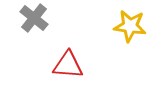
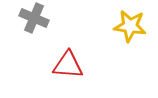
gray cross: rotated 16 degrees counterclockwise
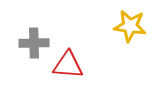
gray cross: moved 25 px down; rotated 24 degrees counterclockwise
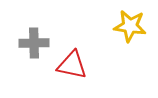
red triangle: moved 4 px right; rotated 8 degrees clockwise
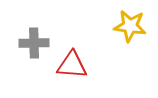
red triangle: rotated 8 degrees counterclockwise
